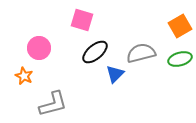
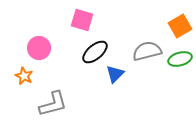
gray semicircle: moved 6 px right, 2 px up
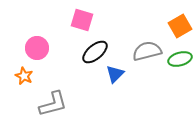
pink circle: moved 2 px left
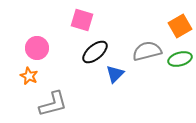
orange star: moved 5 px right
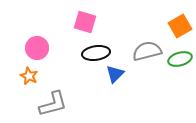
pink square: moved 3 px right, 2 px down
black ellipse: moved 1 px right, 1 px down; rotated 32 degrees clockwise
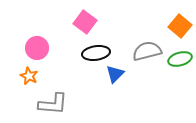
pink square: rotated 20 degrees clockwise
orange square: rotated 20 degrees counterclockwise
gray L-shape: rotated 20 degrees clockwise
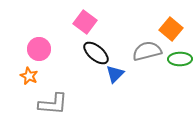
orange square: moved 9 px left, 3 px down
pink circle: moved 2 px right, 1 px down
black ellipse: rotated 48 degrees clockwise
green ellipse: rotated 15 degrees clockwise
